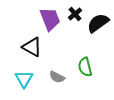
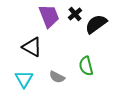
purple trapezoid: moved 1 px left, 3 px up
black semicircle: moved 2 px left, 1 px down
green semicircle: moved 1 px right, 1 px up
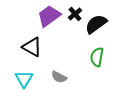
purple trapezoid: rotated 105 degrees counterclockwise
green semicircle: moved 11 px right, 9 px up; rotated 24 degrees clockwise
gray semicircle: moved 2 px right
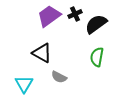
black cross: rotated 16 degrees clockwise
black triangle: moved 10 px right, 6 px down
cyan triangle: moved 5 px down
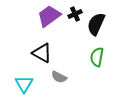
black semicircle: rotated 30 degrees counterclockwise
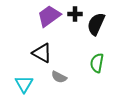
black cross: rotated 24 degrees clockwise
green semicircle: moved 6 px down
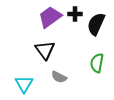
purple trapezoid: moved 1 px right, 1 px down
black triangle: moved 3 px right, 3 px up; rotated 25 degrees clockwise
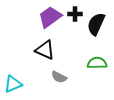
black triangle: rotated 30 degrees counterclockwise
green semicircle: rotated 78 degrees clockwise
cyan triangle: moved 11 px left; rotated 36 degrees clockwise
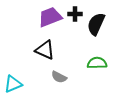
purple trapezoid: rotated 15 degrees clockwise
